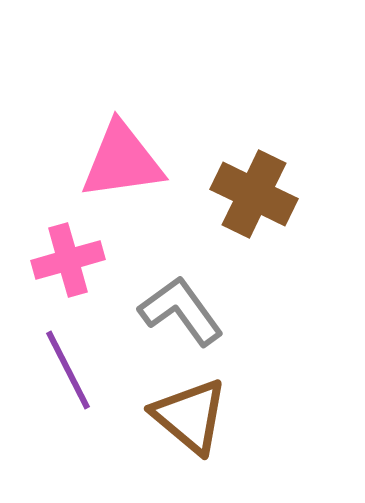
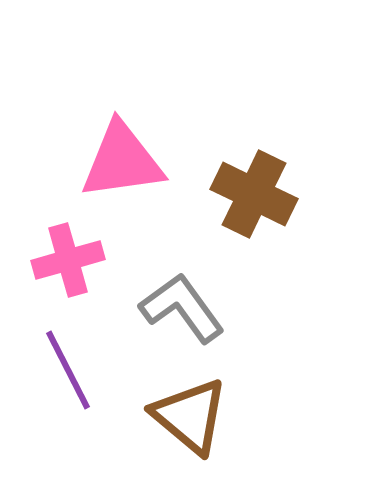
gray L-shape: moved 1 px right, 3 px up
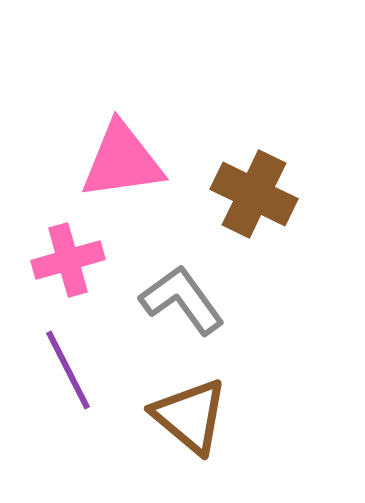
gray L-shape: moved 8 px up
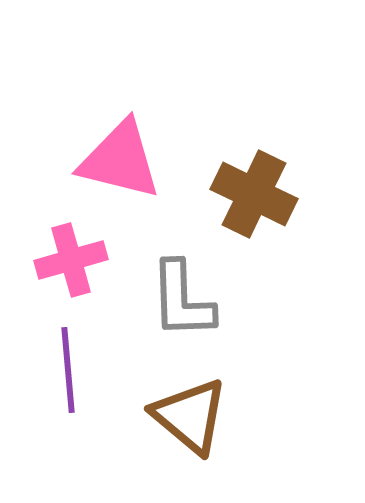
pink triangle: moved 2 px left, 1 px up; rotated 22 degrees clockwise
pink cross: moved 3 px right
gray L-shape: rotated 146 degrees counterclockwise
purple line: rotated 22 degrees clockwise
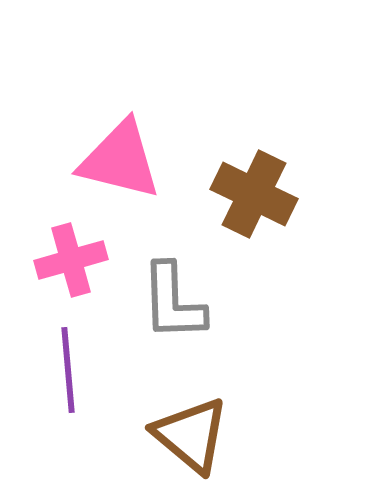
gray L-shape: moved 9 px left, 2 px down
brown triangle: moved 1 px right, 19 px down
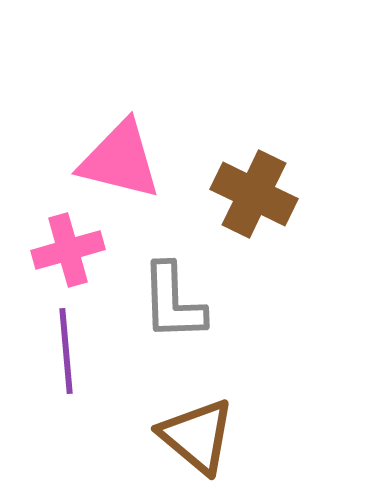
pink cross: moved 3 px left, 10 px up
purple line: moved 2 px left, 19 px up
brown triangle: moved 6 px right, 1 px down
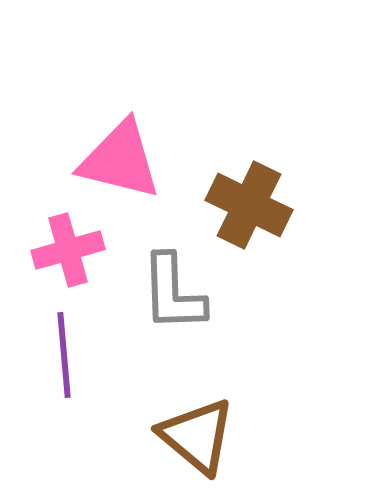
brown cross: moved 5 px left, 11 px down
gray L-shape: moved 9 px up
purple line: moved 2 px left, 4 px down
